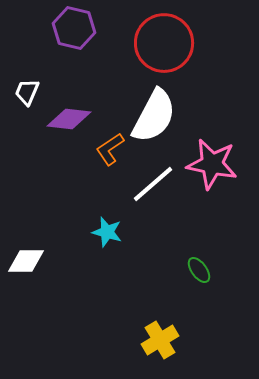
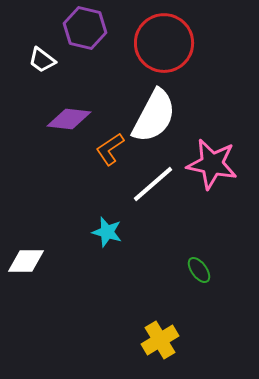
purple hexagon: moved 11 px right
white trapezoid: moved 15 px right, 32 px up; rotated 76 degrees counterclockwise
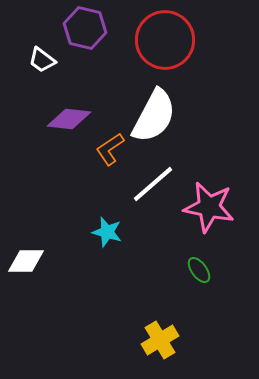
red circle: moved 1 px right, 3 px up
pink star: moved 3 px left, 43 px down
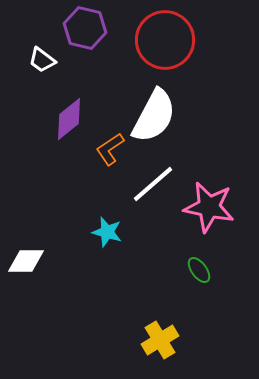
purple diamond: rotated 45 degrees counterclockwise
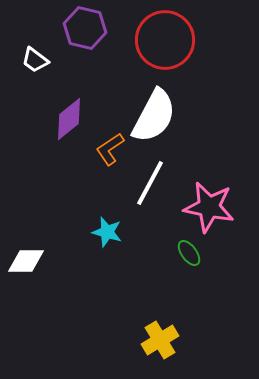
white trapezoid: moved 7 px left
white line: moved 3 px left, 1 px up; rotated 21 degrees counterclockwise
green ellipse: moved 10 px left, 17 px up
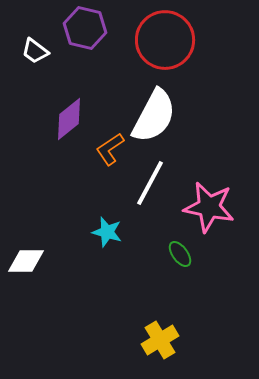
white trapezoid: moved 9 px up
green ellipse: moved 9 px left, 1 px down
